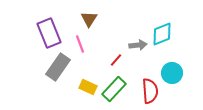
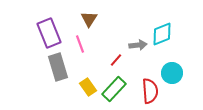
gray rectangle: rotated 52 degrees counterclockwise
yellow rectangle: rotated 30 degrees clockwise
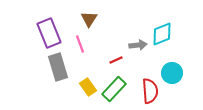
red line: rotated 24 degrees clockwise
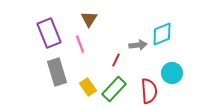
red line: rotated 40 degrees counterclockwise
gray rectangle: moved 1 px left, 5 px down
red semicircle: moved 1 px left
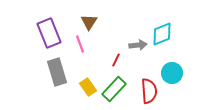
brown triangle: moved 3 px down
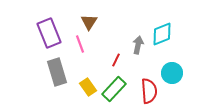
gray arrow: rotated 72 degrees counterclockwise
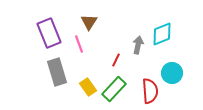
pink line: moved 1 px left
red semicircle: moved 1 px right
